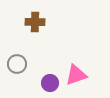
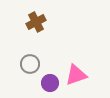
brown cross: moved 1 px right; rotated 30 degrees counterclockwise
gray circle: moved 13 px right
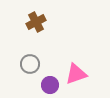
pink triangle: moved 1 px up
purple circle: moved 2 px down
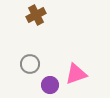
brown cross: moved 7 px up
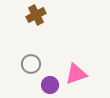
gray circle: moved 1 px right
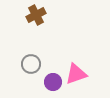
purple circle: moved 3 px right, 3 px up
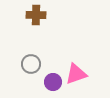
brown cross: rotated 30 degrees clockwise
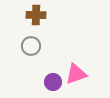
gray circle: moved 18 px up
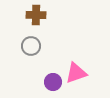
pink triangle: moved 1 px up
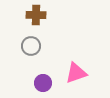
purple circle: moved 10 px left, 1 px down
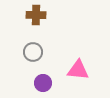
gray circle: moved 2 px right, 6 px down
pink triangle: moved 2 px right, 3 px up; rotated 25 degrees clockwise
